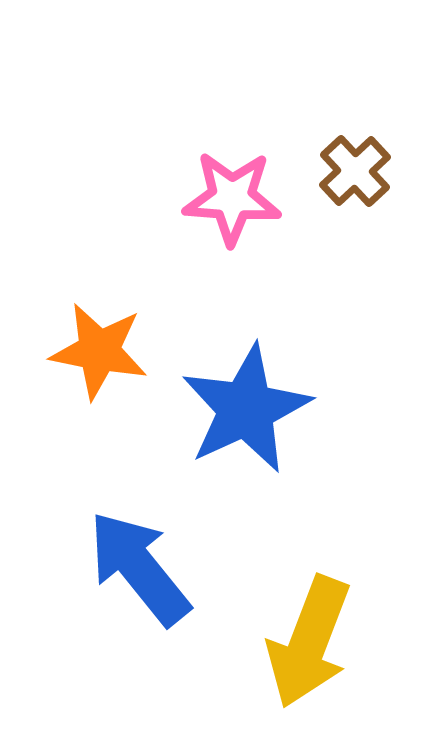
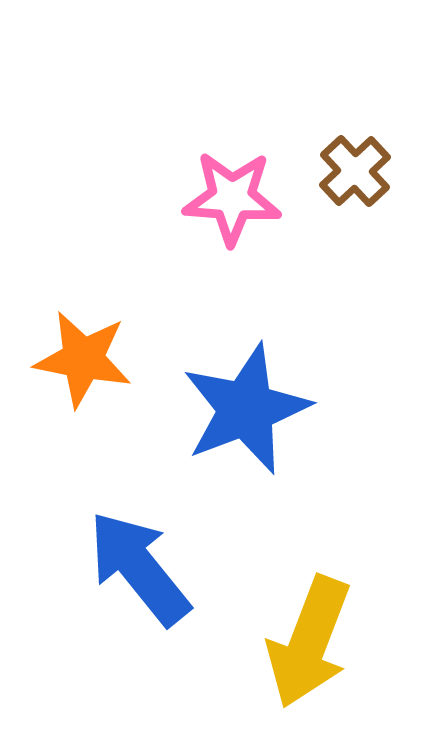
orange star: moved 16 px left, 8 px down
blue star: rotated 4 degrees clockwise
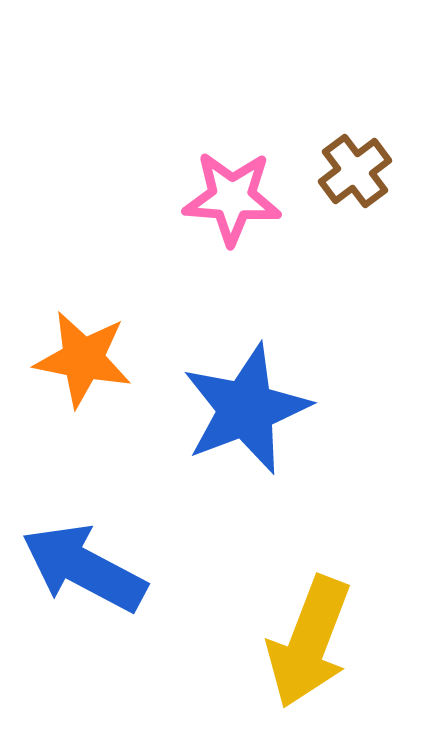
brown cross: rotated 6 degrees clockwise
blue arrow: moved 55 px left; rotated 23 degrees counterclockwise
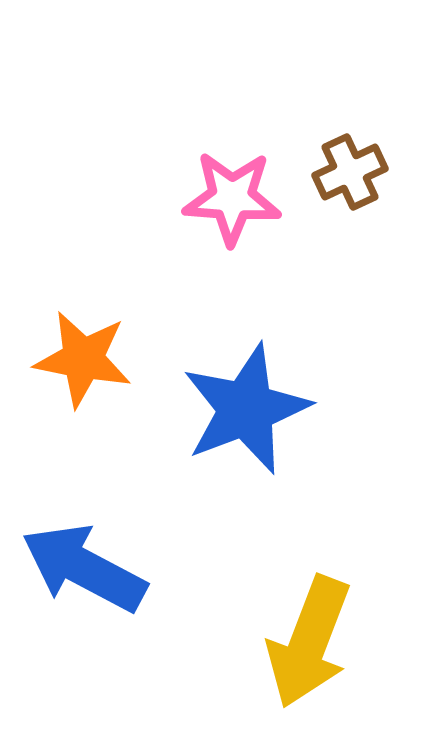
brown cross: moved 5 px left, 1 px down; rotated 12 degrees clockwise
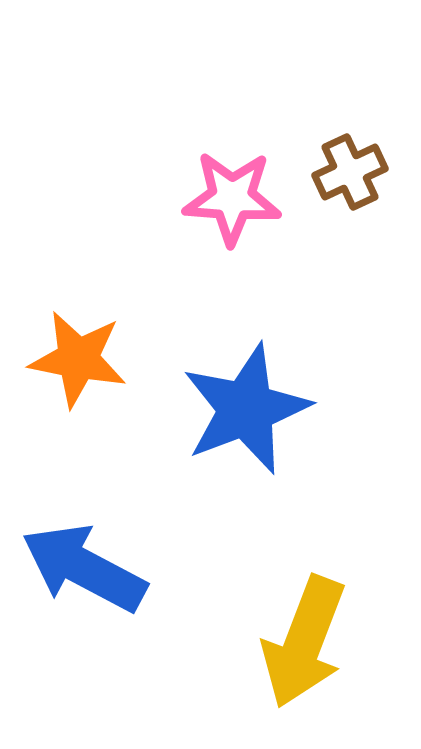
orange star: moved 5 px left
yellow arrow: moved 5 px left
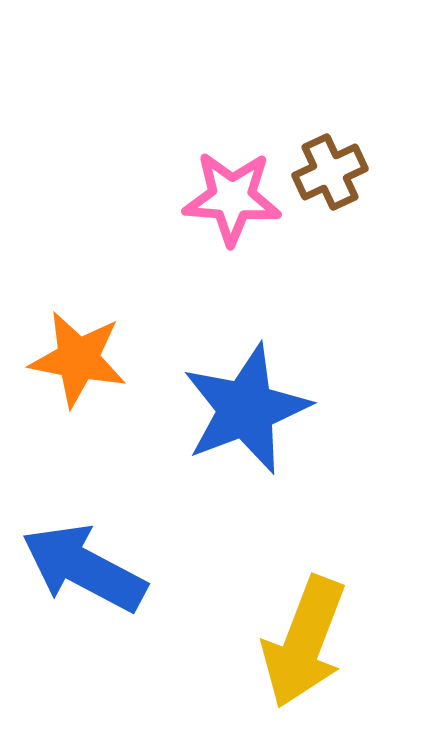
brown cross: moved 20 px left
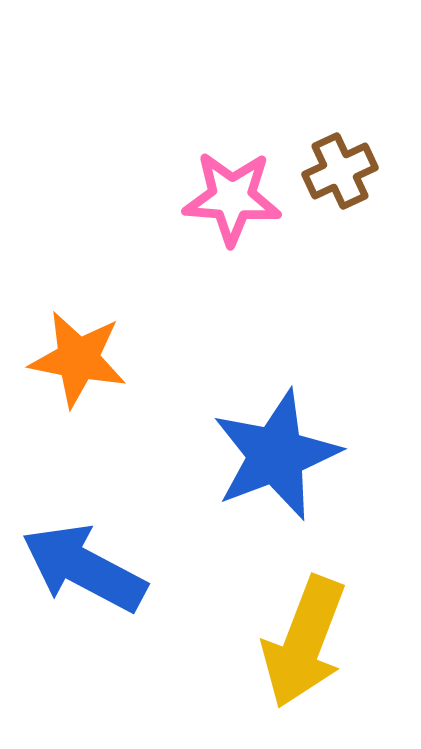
brown cross: moved 10 px right, 1 px up
blue star: moved 30 px right, 46 px down
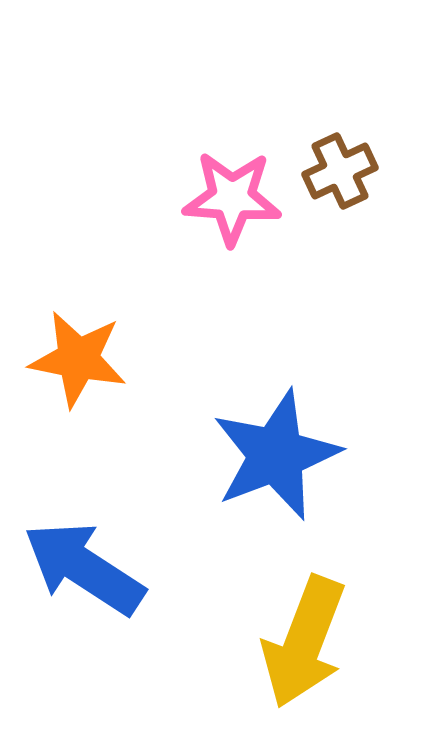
blue arrow: rotated 5 degrees clockwise
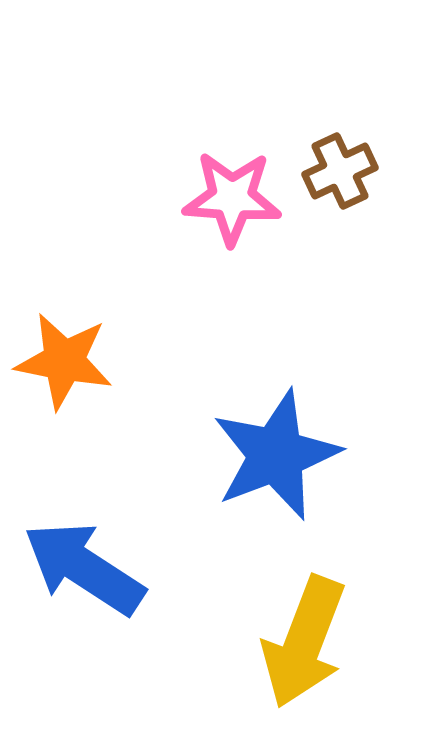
orange star: moved 14 px left, 2 px down
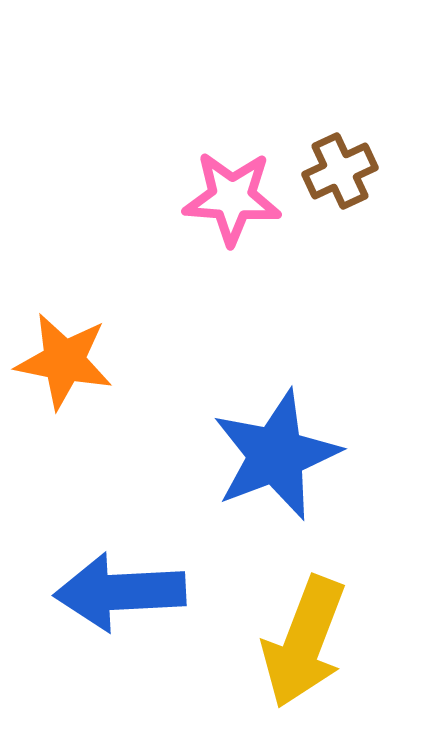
blue arrow: moved 36 px right, 24 px down; rotated 36 degrees counterclockwise
